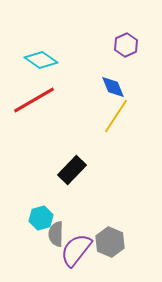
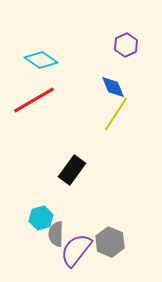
yellow line: moved 2 px up
black rectangle: rotated 8 degrees counterclockwise
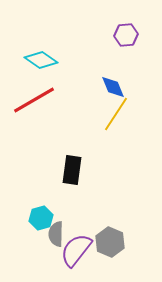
purple hexagon: moved 10 px up; rotated 20 degrees clockwise
black rectangle: rotated 28 degrees counterclockwise
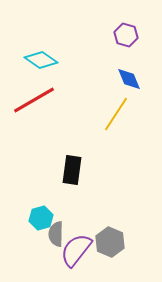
purple hexagon: rotated 20 degrees clockwise
blue diamond: moved 16 px right, 8 px up
